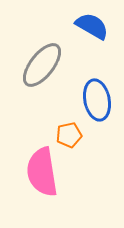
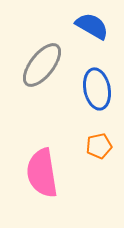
blue ellipse: moved 11 px up
orange pentagon: moved 30 px right, 11 px down
pink semicircle: moved 1 px down
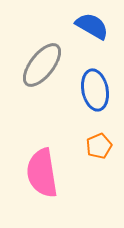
blue ellipse: moved 2 px left, 1 px down
orange pentagon: rotated 10 degrees counterclockwise
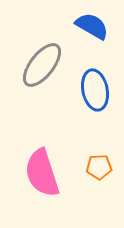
orange pentagon: moved 21 px down; rotated 20 degrees clockwise
pink semicircle: rotated 9 degrees counterclockwise
